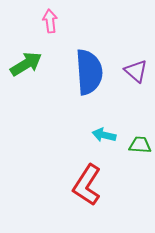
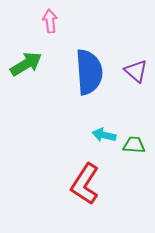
green trapezoid: moved 6 px left
red L-shape: moved 2 px left, 1 px up
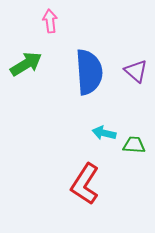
cyan arrow: moved 2 px up
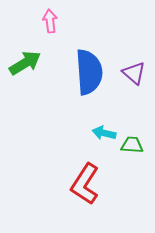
green arrow: moved 1 px left, 1 px up
purple triangle: moved 2 px left, 2 px down
green trapezoid: moved 2 px left
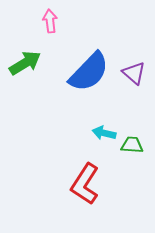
blue semicircle: rotated 48 degrees clockwise
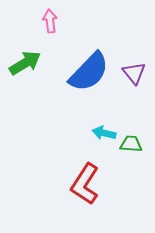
purple triangle: rotated 10 degrees clockwise
green trapezoid: moved 1 px left, 1 px up
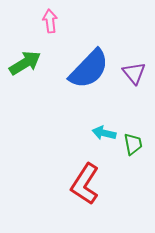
blue semicircle: moved 3 px up
green trapezoid: moved 2 px right; rotated 75 degrees clockwise
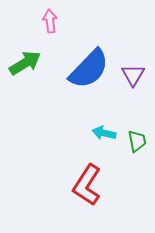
purple triangle: moved 1 px left, 2 px down; rotated 10 degrees clockwise
green trapezoid: moved 4 px right, 3 px up
red L-shape: moved 2 px right, 1 px down
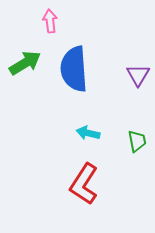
blue semicircle: moved 15 px left; rotated 132 degrees clockwise
purple triangle: moved 5 px right
cyan arrow: moved 16 px left
red L-shape: moved 3 px left, 1 px up
